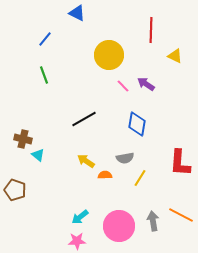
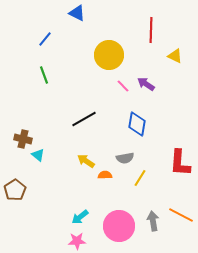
brown pentagon: rotated 20 degrees clockwise
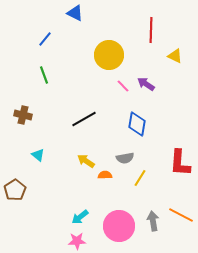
blue triangle: moved 2 px left
brown cross: moved 24 px up
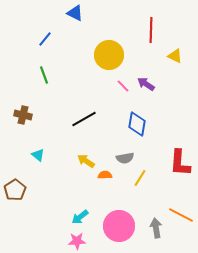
gray arrow: moved 3 px right, 7 px down
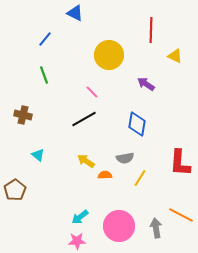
pink line: moved 31 px left, 6 px down
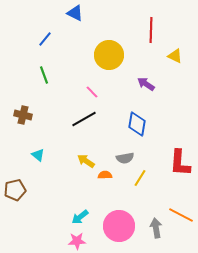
brown pentagon: rotated 20 degrees clockwise
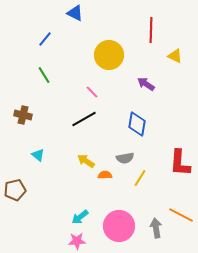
green line: rotated 12 degrees counterclockwise
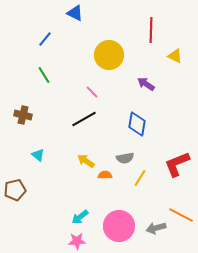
red L-shape: moved 3 px left, 1 px down; rotated 64 degrees clockwise
gray arrow: rotated 96 degrees counterclockwise
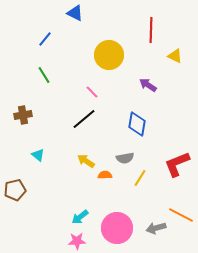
purple arrow: moved 2 px right, 1 px down
brown cross: rotated 24 degrees counterclockwise
black line: rotated 10 degrees counterclockwise
pink circle: moved 2 px left, 2 px down
